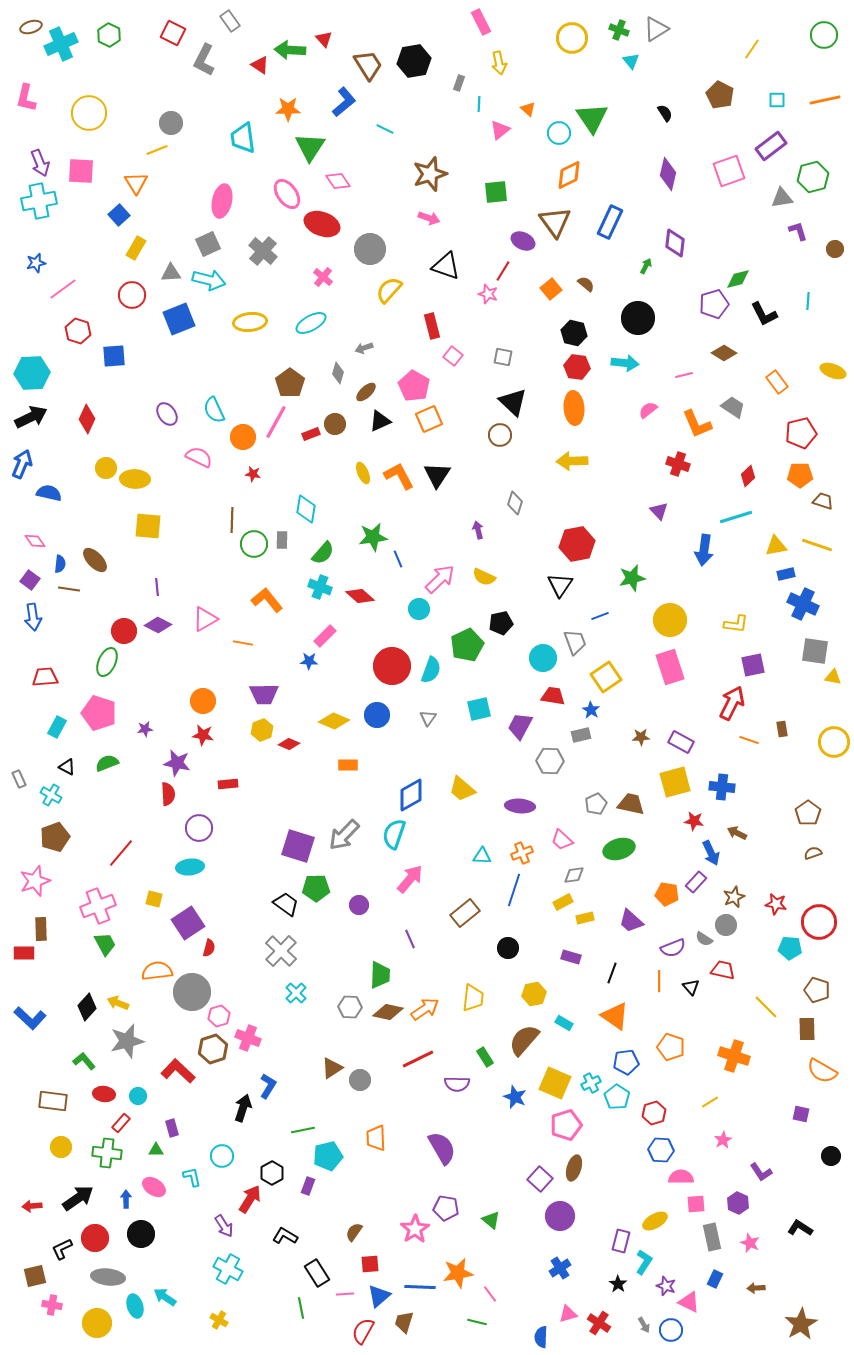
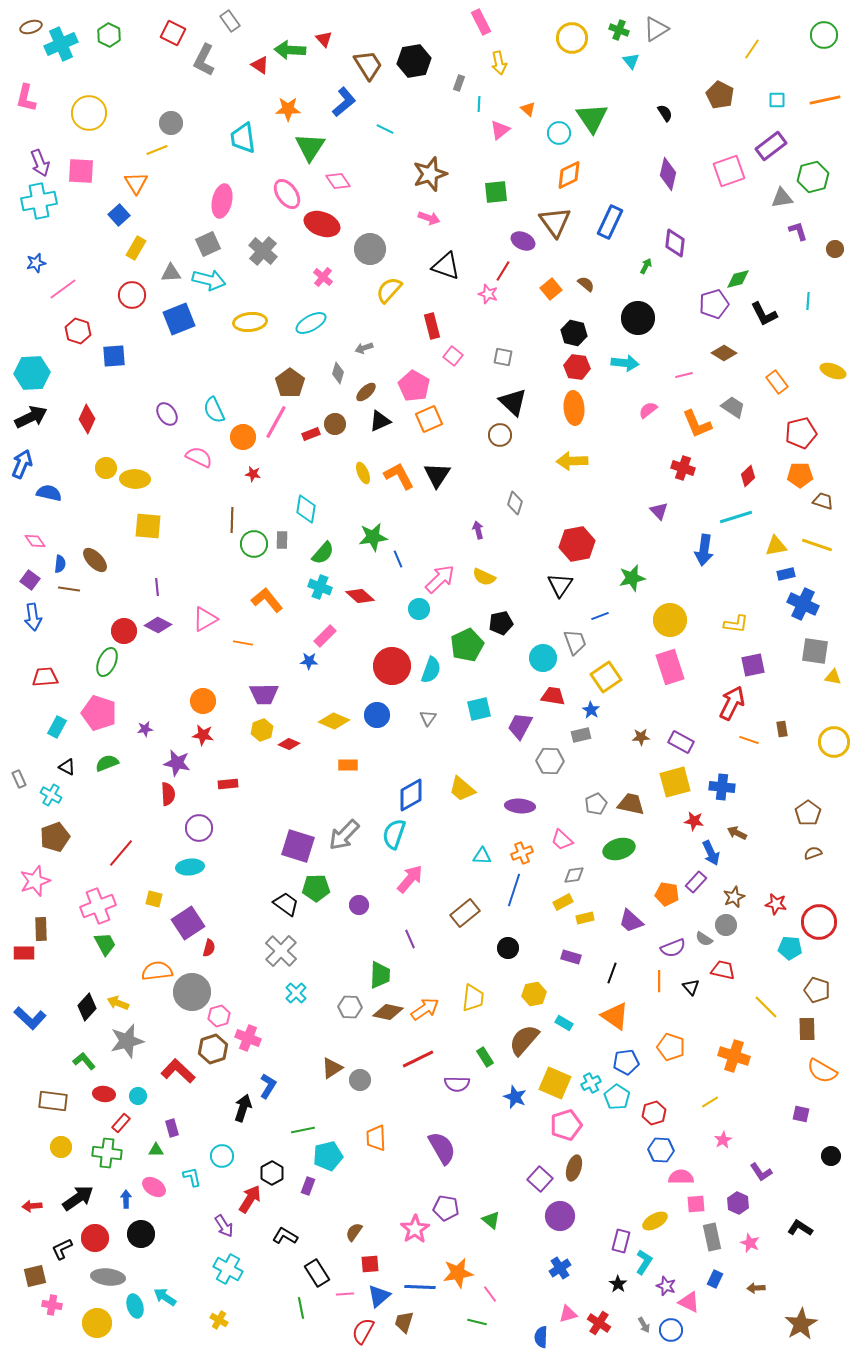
red cross at (678, 464): moved 5 px right, 4 px down
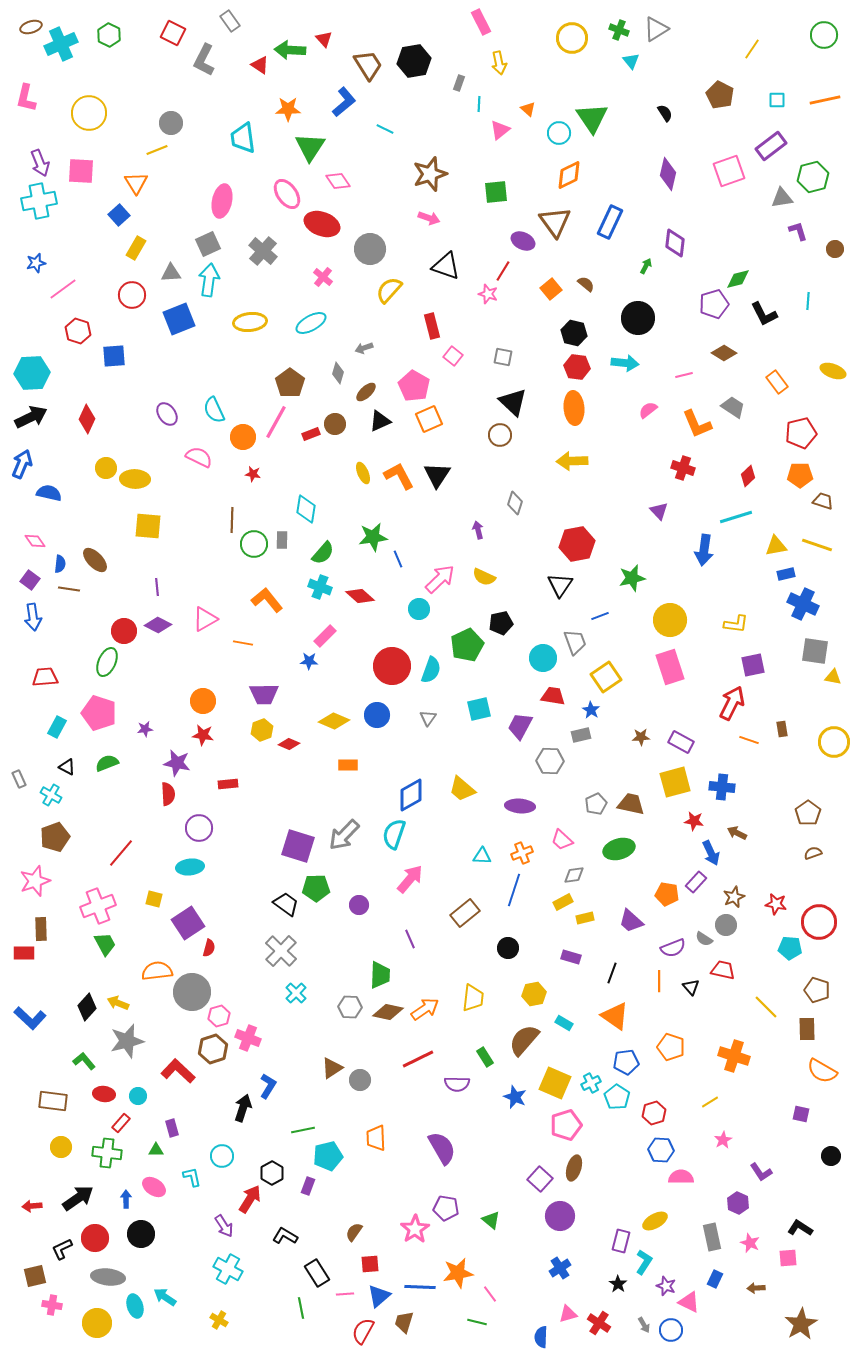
cyan arrow at (209, 280): rotated 96 degrees counterclockwise
pink square at (696, 1204): moved 92 px right, 54 px down
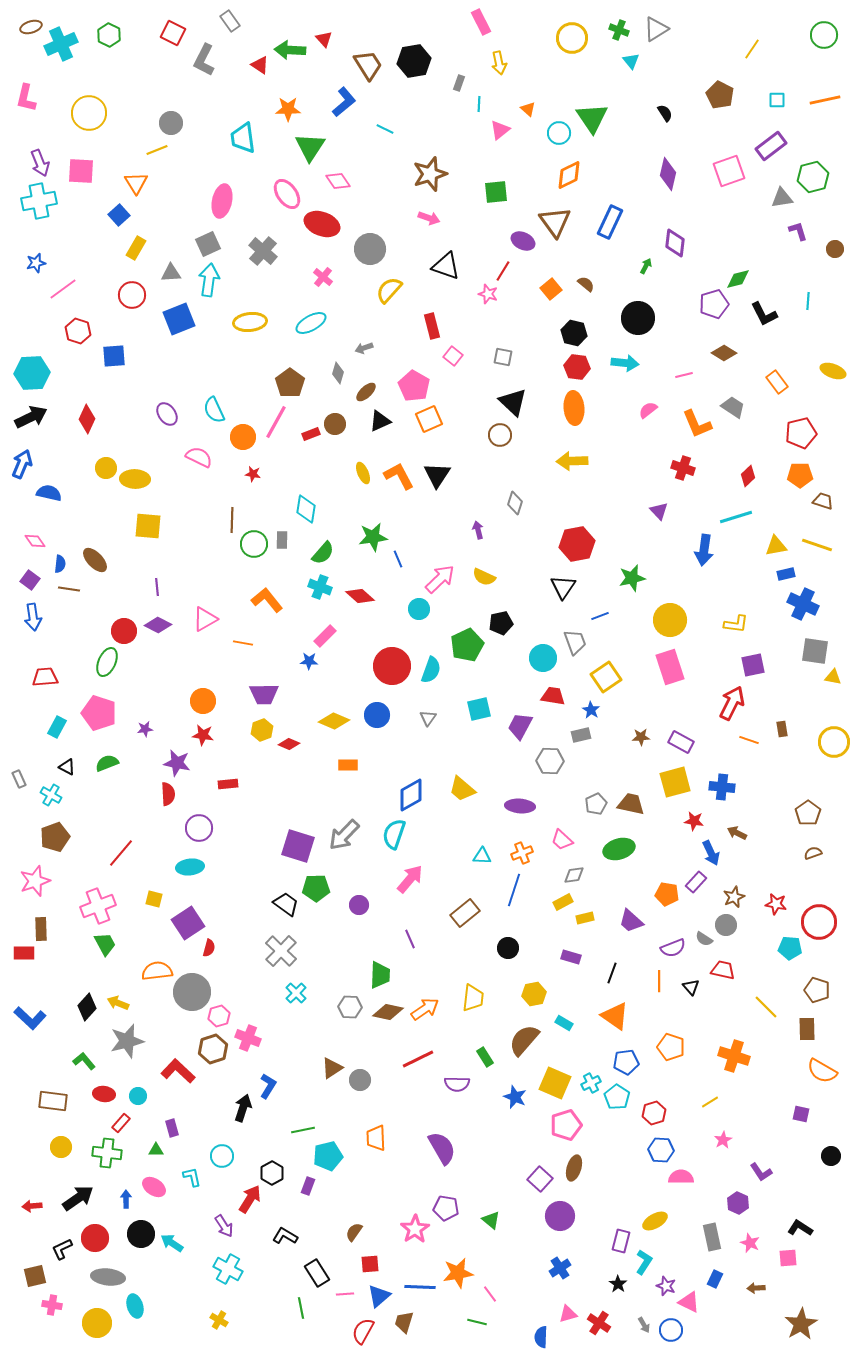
black triangle at (560, 585): moved 3 px right, 2 px down
cyan arrow at (165, 1297): moved 7 px right, 54 px up
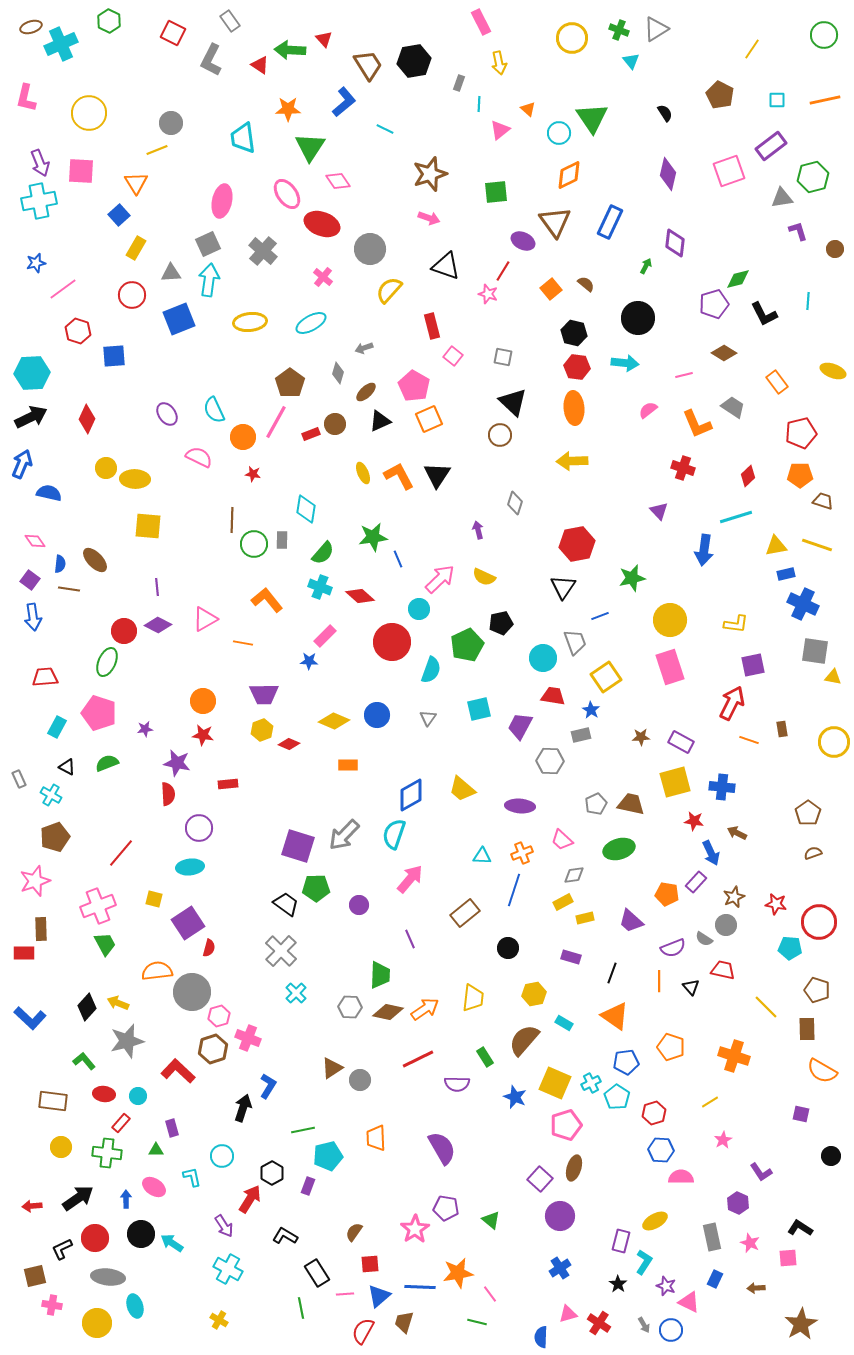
green hexagon at (109, 35): moved 14 px up
gray L-shape at (204, 60): moved 7 px right
red circle at (392, 666): moved 24 px up
